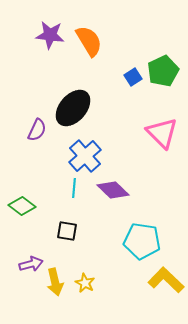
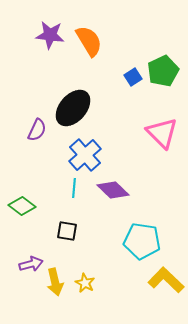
blue cross: moved 1 px up
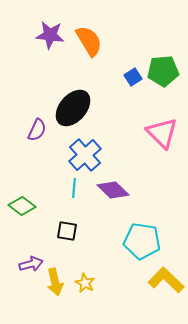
green pentagon: rotated 20 degrees clockwise
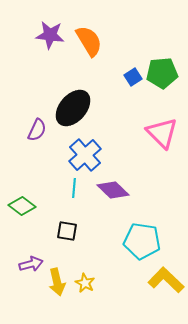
green pentagon: moved 1 px left, 2 px down
yellow arrow: moved 2 px right
